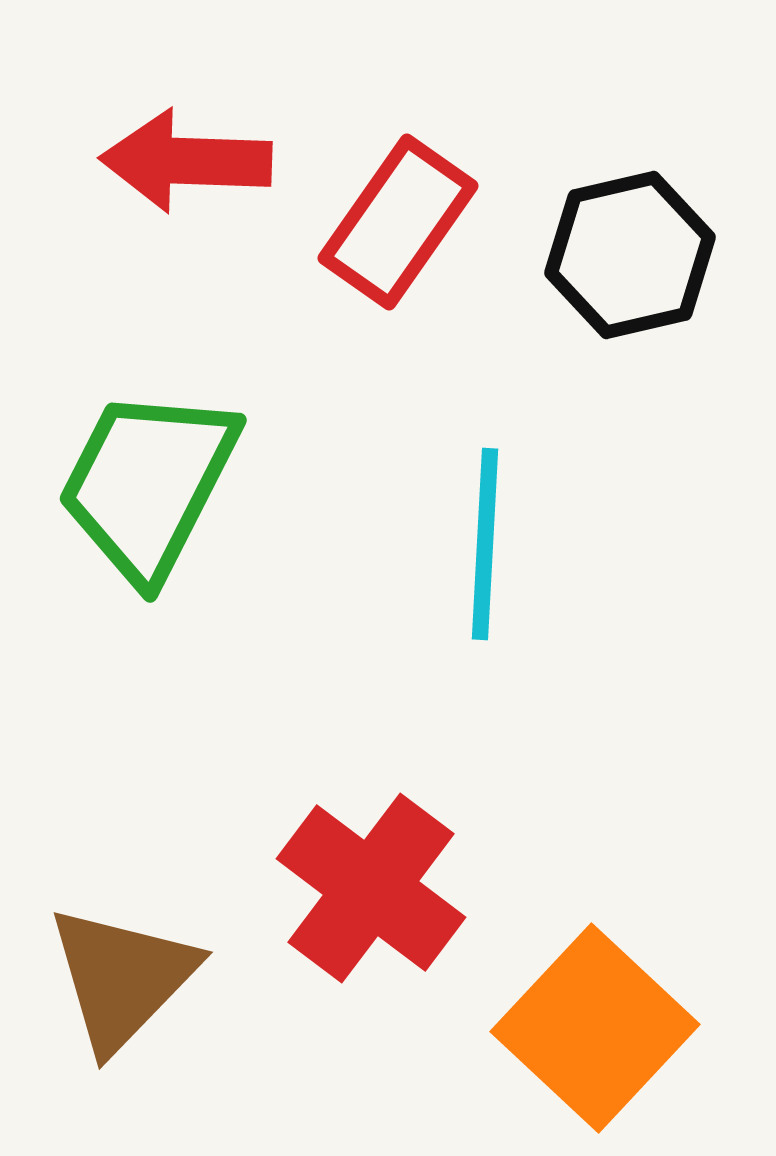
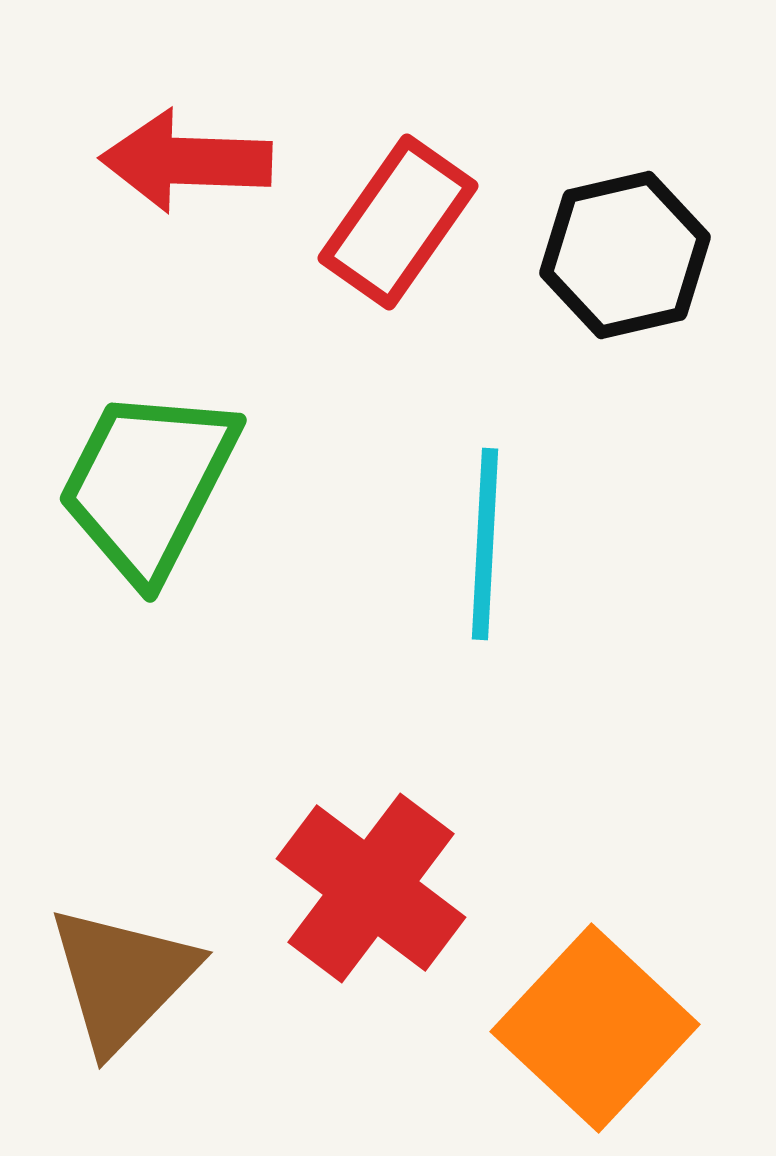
black hexagon: moved 5 px left
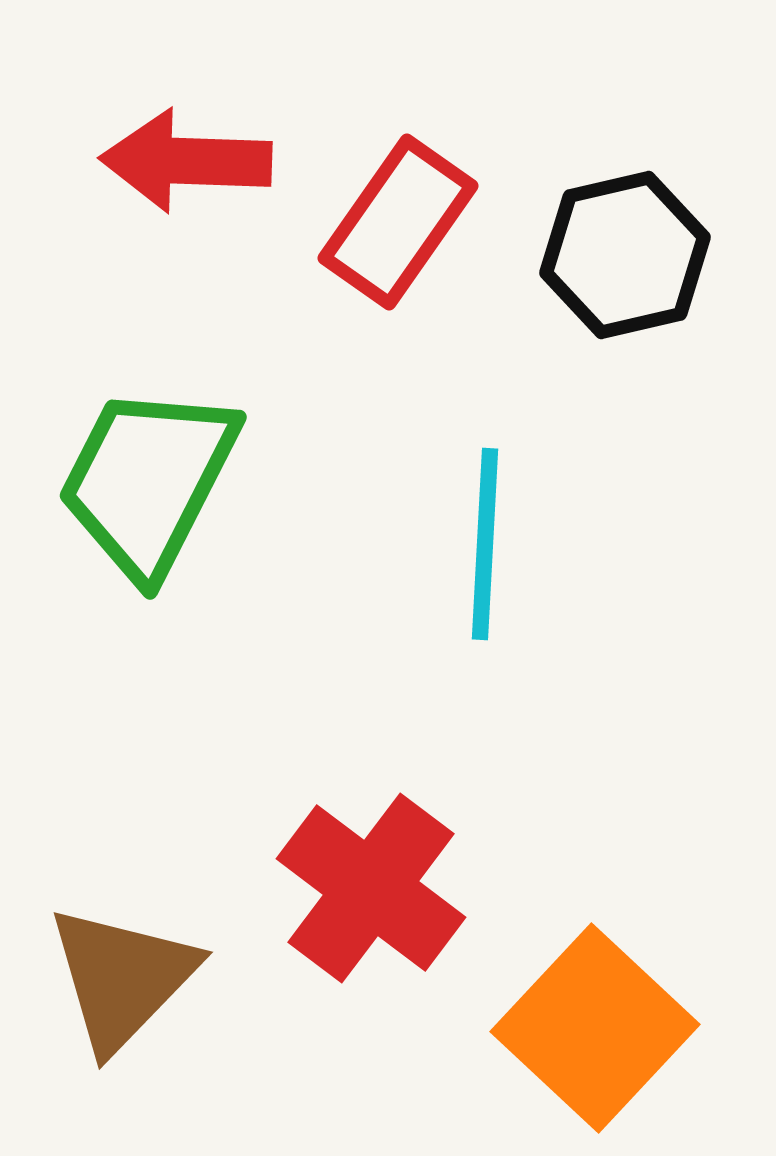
green trapezoid: moved 3 px up
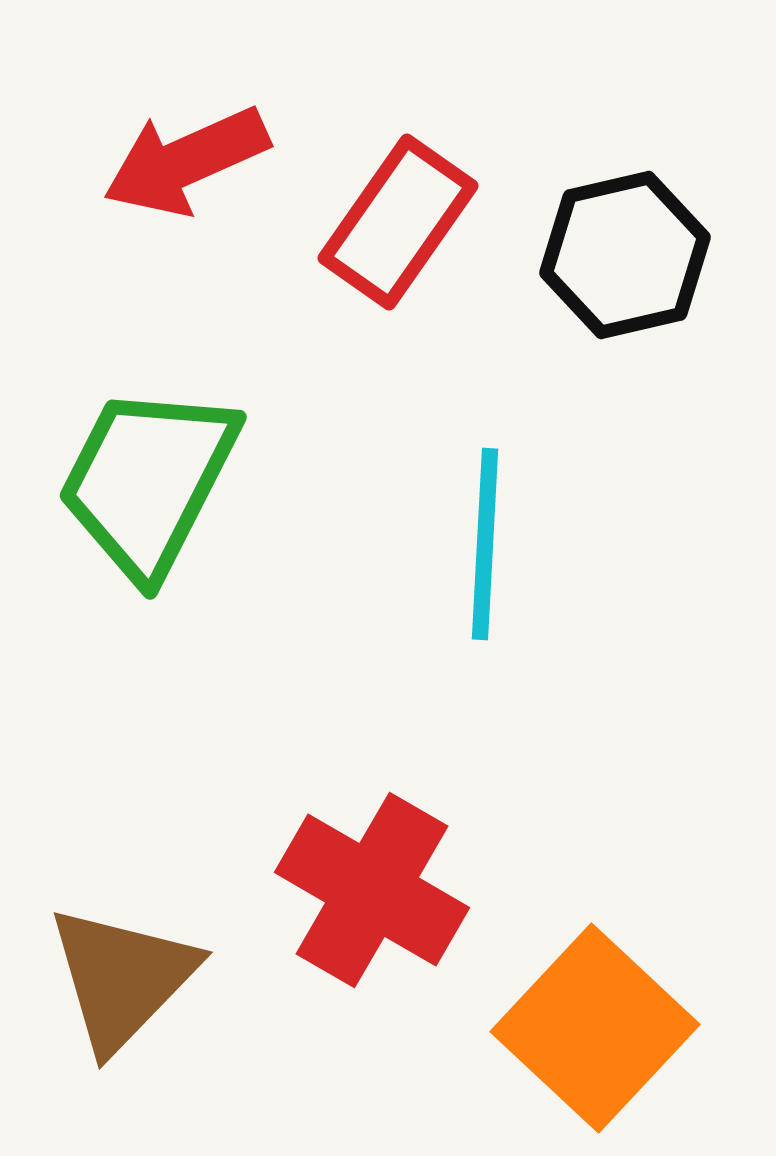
red arrow: rotated 26 degrees counterclockwise
red cross: moved 1 px right, 2 px down; rotated 7 degrees counterclockwise
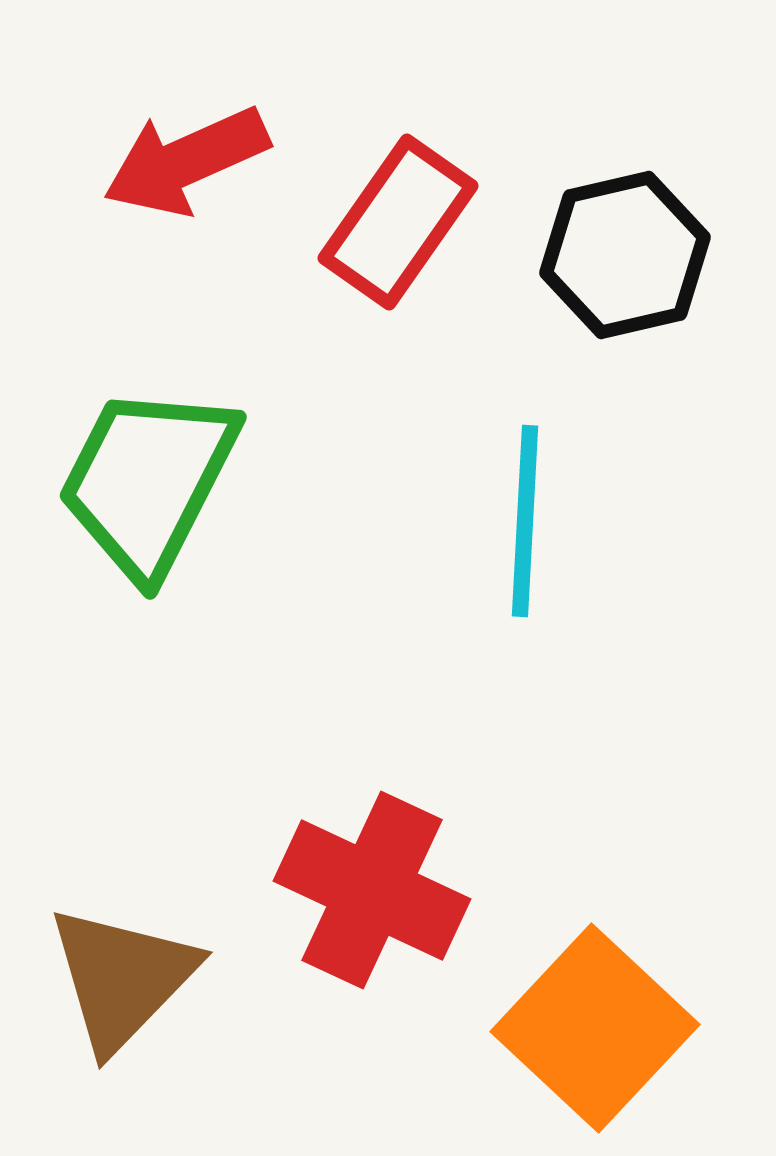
cyan line: moved 40 px right, 23 px up
red cross: rotated 5 degrees counterclockwise
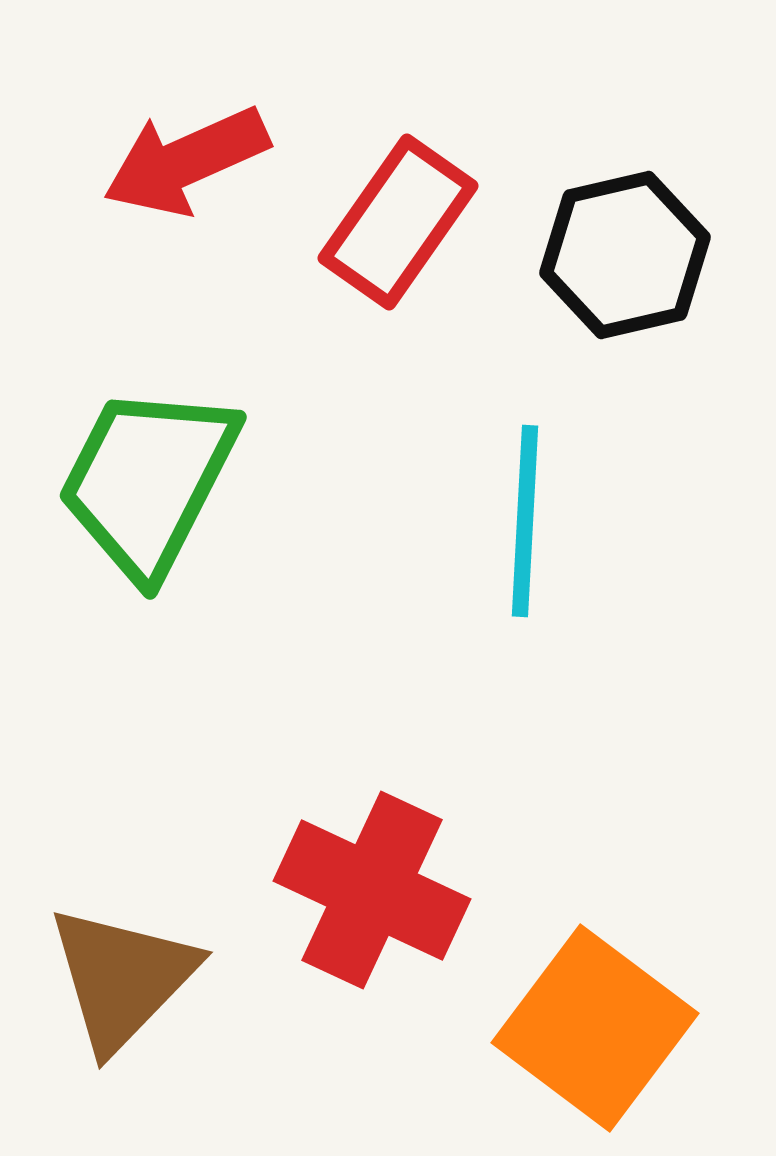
orange square: rotated 6 degrees counterclockwise
